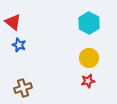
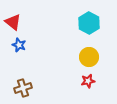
yellow circle: moved 1 px up
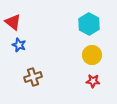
cyan hexagon: moved 1 px down
yellow circle: moved 3 px right, 2 px up
red star: moved 5 px right; rotated 16 degrees clockwise
brown cross: moved 10 px right, 11 px up
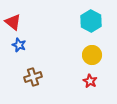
cyan hexagon: moved 2 px right, 3 px up
red star: moved 3 px left; rotated 24 degrees clockwise
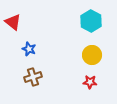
blue star: moved 10 px right, 4 px down
red star: moved 1 px down; rotated 24 degrees counterclockwise
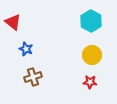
blue star: moved 3 px left
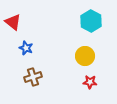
blue star: moved 1 px up
yellow circle: moved 7 px left, 1 px down
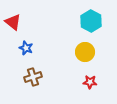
yellow circle: moved 4 px up
